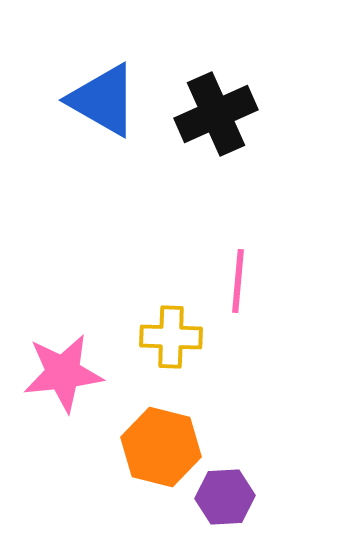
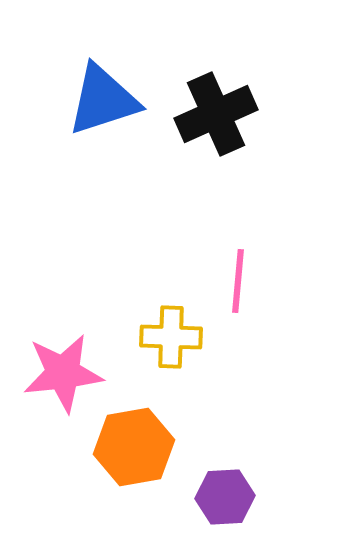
blue triangle: rotated 48 degrees counterclockwise
orange hexagon: moved 27 px left; rotated 24 degrees counterclockwise
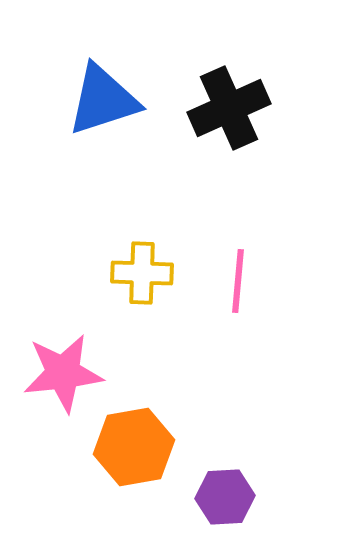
black cross: moved 13 px right, 6 px up
yellow cross: moved 29 px left, 64 px up
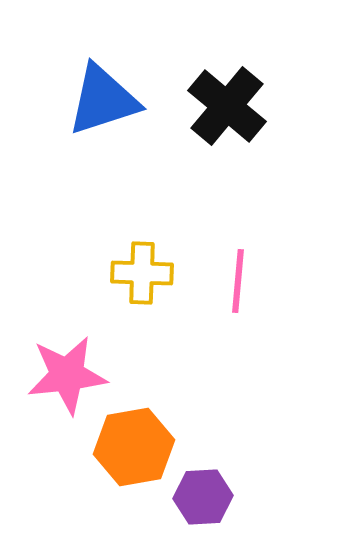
black cross: moved 2 px left, 2 px up; rotated 26 degrees counterclockwise
pink star: moved 4 px right, 2 px down
purple hexagon: moved 22 px left
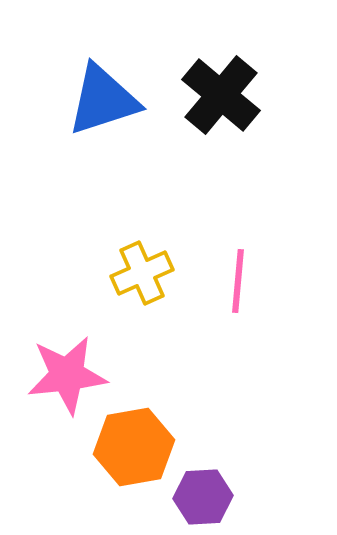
black cross: moved 6 px left, 11 px up
yellow cross: rotated 26 degrees counterclockwise
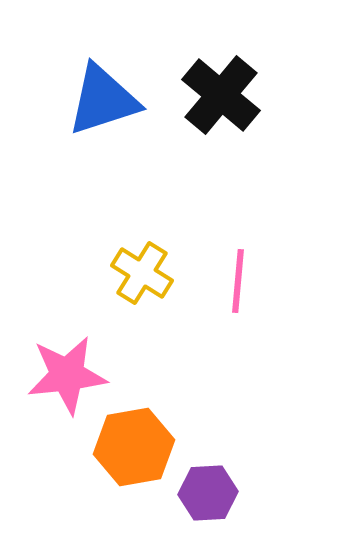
yellow cross: rotated 34 degrees counterclockwise
purple hexagon: moved 5 px right, 4 px up
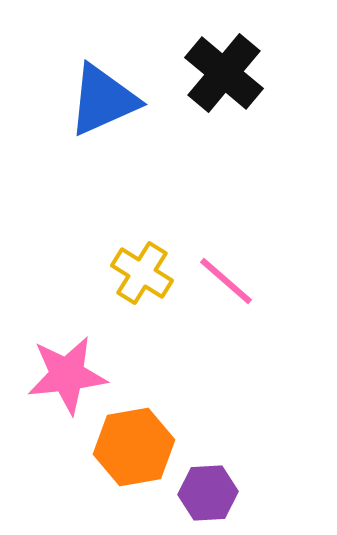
black cross: moved 3 px right, 22 px up
blue triangle: rotated 6 degrees counterclockwise
pink line: moved 12 px left; rotated 54 degrees counterclockwise
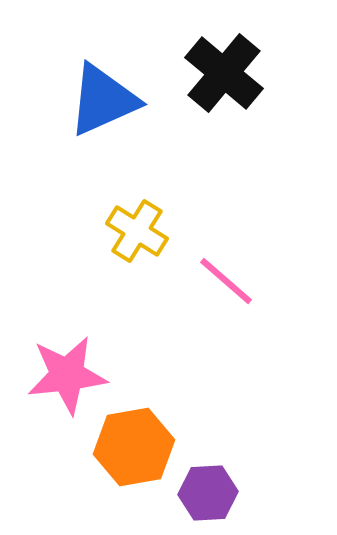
yellow cross: moved 5 px left, 42 px up
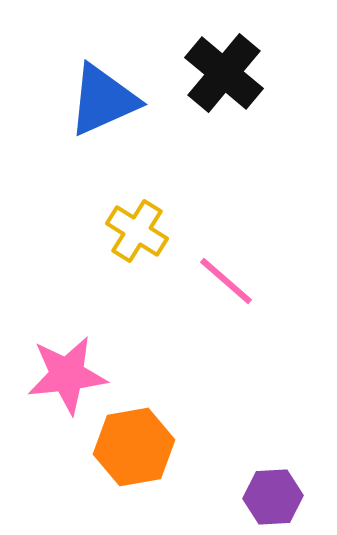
purple hexagon: moved 65 px right, 4 px down
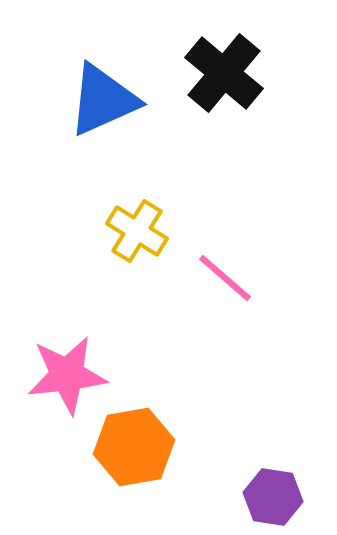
pink line: moved 1 px left, 3 px up
purple hexagon: rotated 12 degrees clockwise
